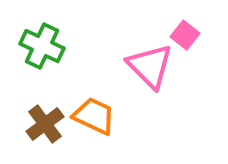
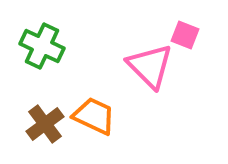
pink square: rotated 16 degrees counterclockwise
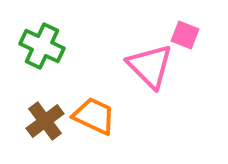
brown cross: moved 3 px up
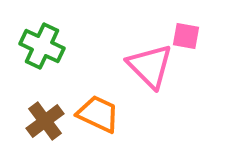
pink square: moved 1 px right, 1 px down; rotated 12 degrees counterclockwise
orange trapezoid: moved 4 px right, 2 px up
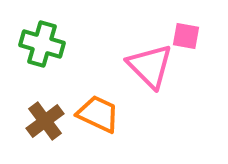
green cross: moved 2 px up; rotated 9 degrees counterclockwise
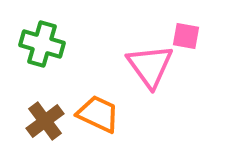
pink triangle: rotated 9 degrees clockwise
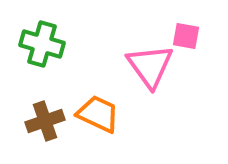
brown cross: rotated 18 degrees clockwise
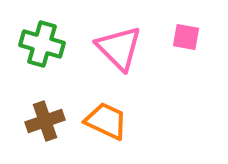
pink square: moved 1 px down
pink triangle: moved 31 px left, 18 px up; rotated 9 degrees counterclockwise
orange trapezoid: moved 8 px right, 7 px down
